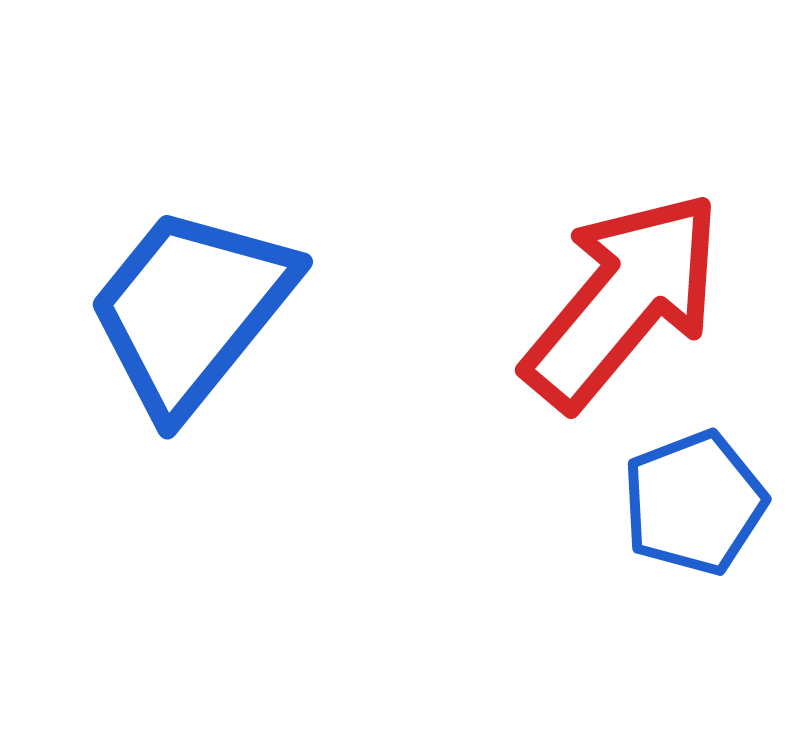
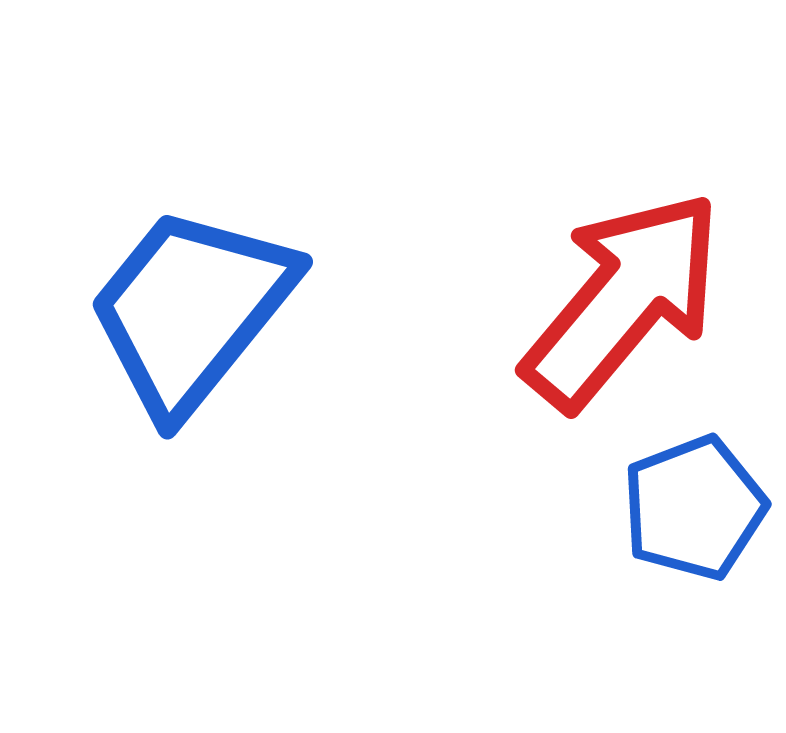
blue pentagon: moved 5 px down
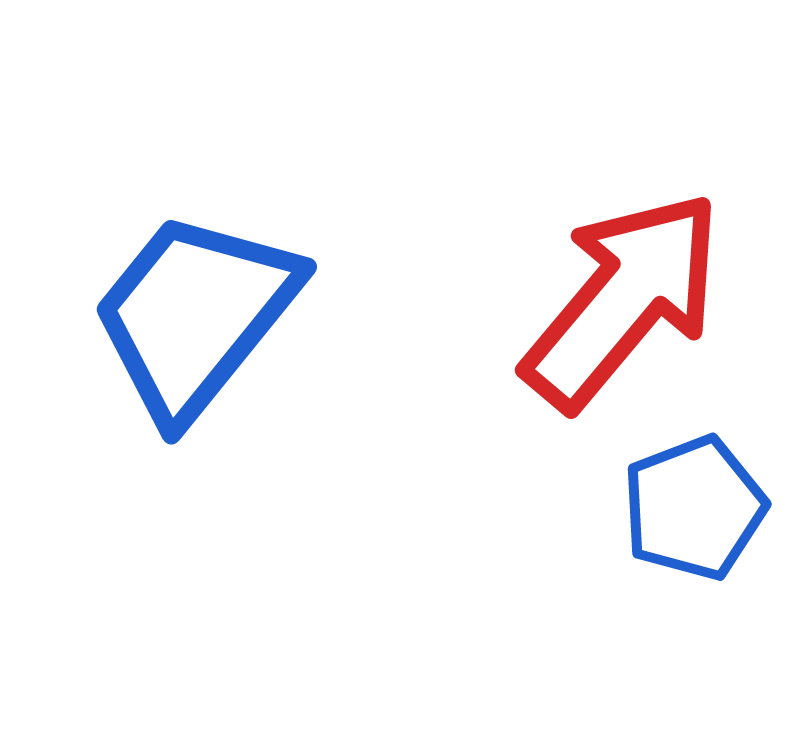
blue trapezoid: moved 4 px right, 5 px down
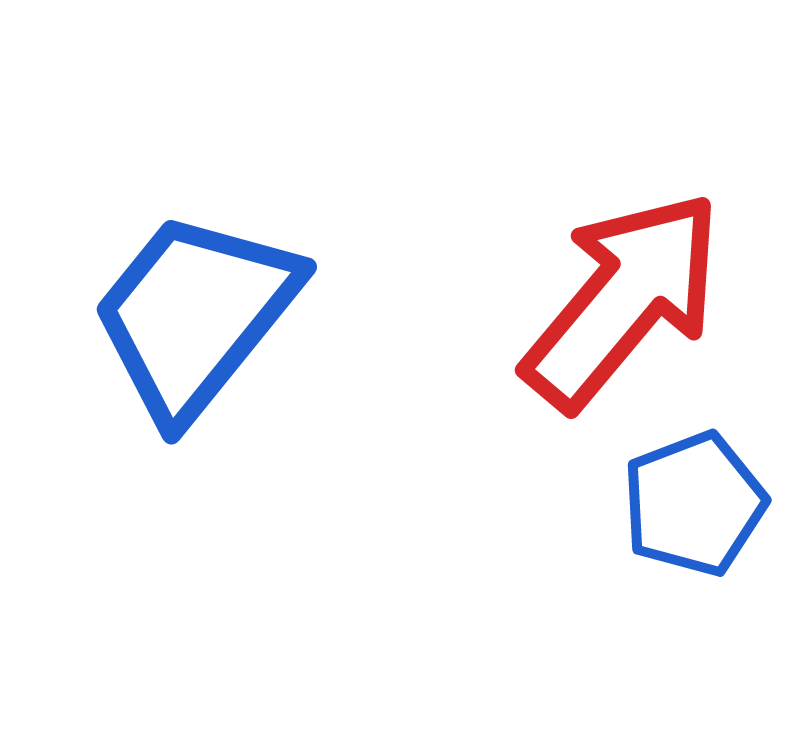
blue pentagon: moved 4 px up
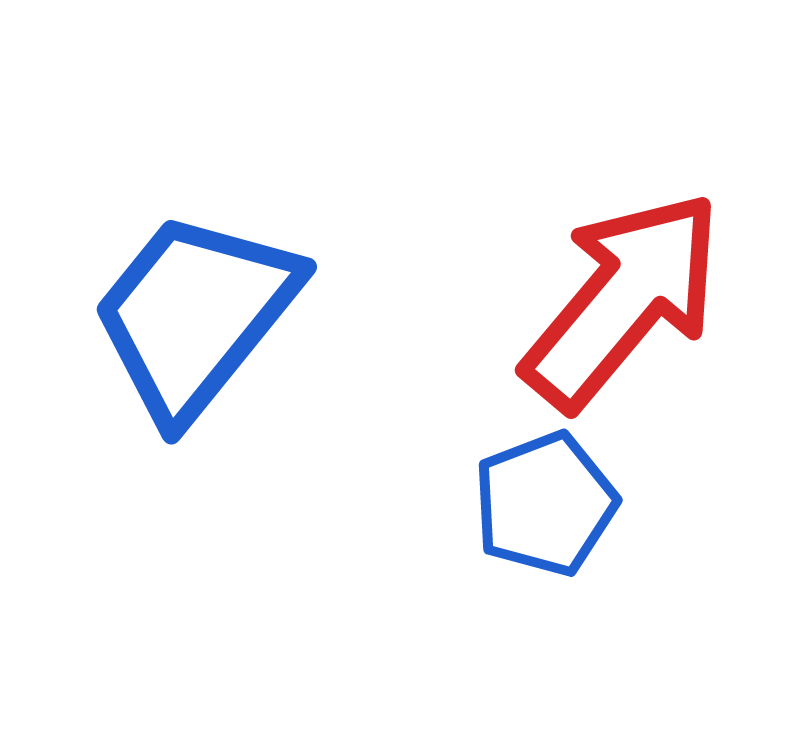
blue pentagon: moved 149 px left
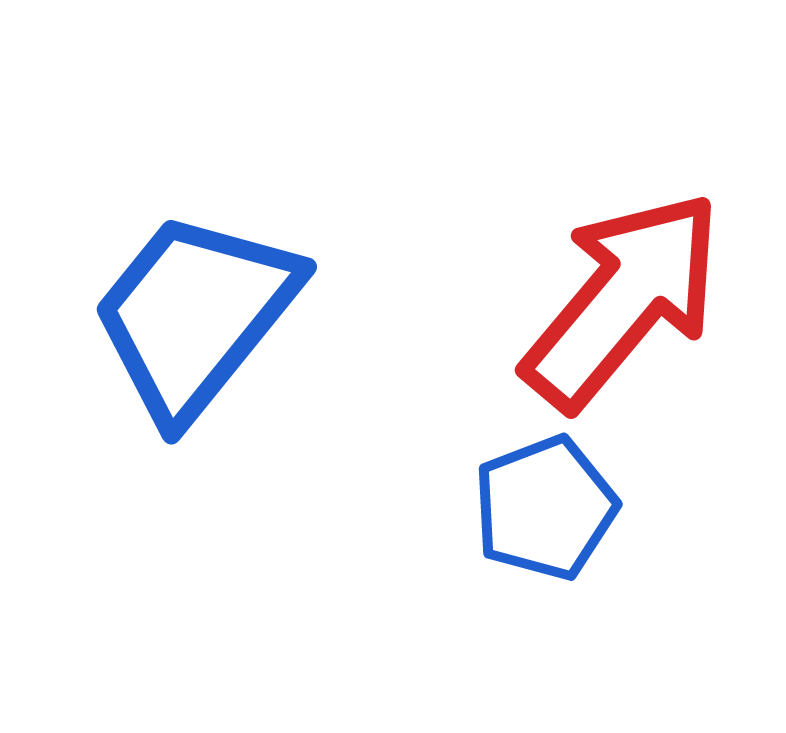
blue pentagon: moved 4 px down
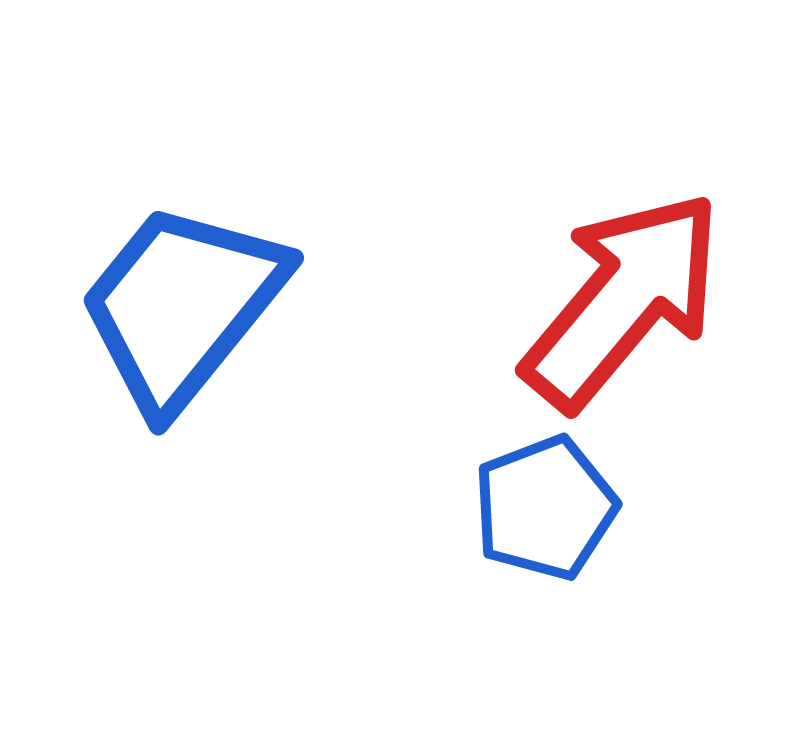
blue trapezoid: moved 13 px left, 9 px up
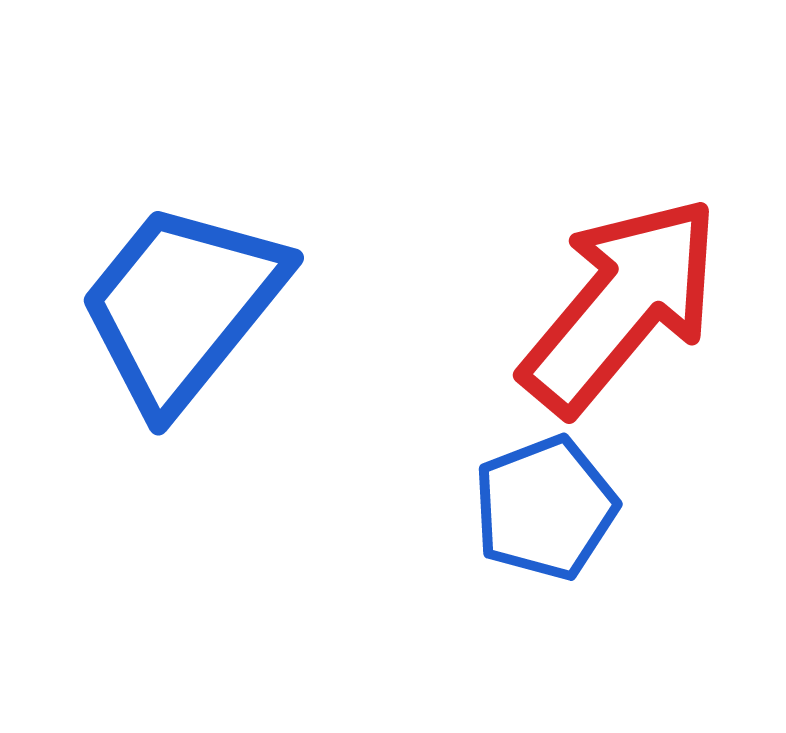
red arrow: moved 2 px left, 5 px down
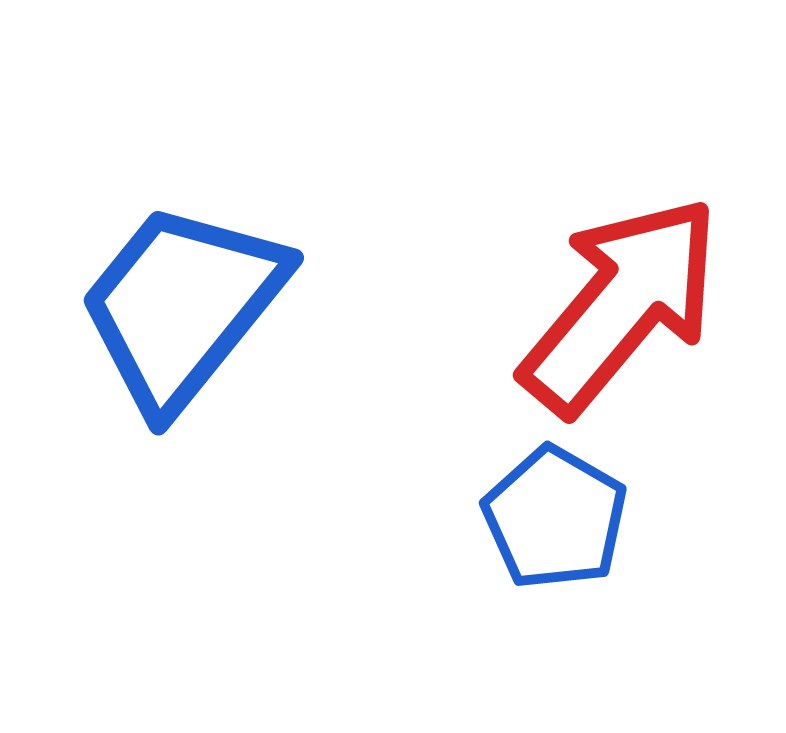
blue pentagon: moved 10 px right, 10 px down; rotated 21 degrees counterclockwise
